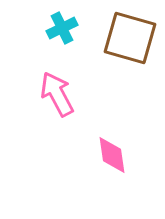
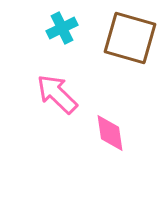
pink arrow: rotated 18 degrees counterclockwise
pink diamond: moved 2 px left, 22 px up
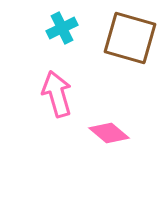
pink arrow: rotated 30 degrees clockwise
pink diamond: moved 1 px left; rotated 42 degrees counterclockwise
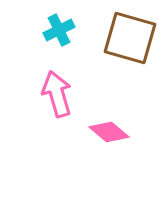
cyan cross: moved 3 px left, 2 px down
pink diamond: moved 1 px up
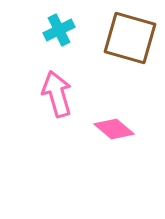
pink diamond: moved 5 px right, 3 px up
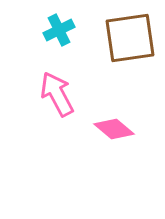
brown square: rotated 24 degrees counterclockwise
pink arrow: rotated 12 degrees counterclockwise
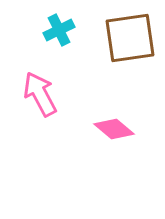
pink arrow: moved 17 px left
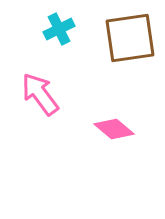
cyan cross: moved 1 px up
pink arrow: rotated 9 degrees counterclockwise
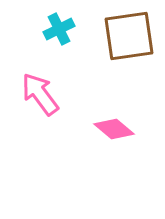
brown square: moved 1 px left, 2 px up
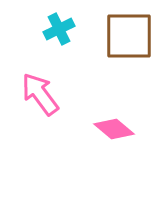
brown square: rotated 8 degrees clockwise
